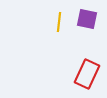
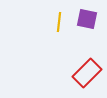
red rectangle: moved 1 px up; rotated 20 degrees clockwise
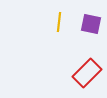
purple square: moved 4 px right, 5 px down
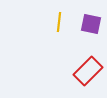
red rectangle: moved 1 px right, 2 px up
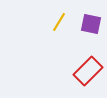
yellow line: rotated 24 degrees clockwise
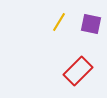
red rectangle: moved 10 px left
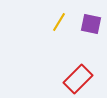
red rectangle: moved 8 px down
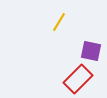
purple square: moved 27 px down
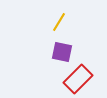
purple square: moved 29 px left, 1 px down
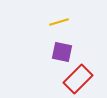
yellow line: rotated 42 degrees clockwise
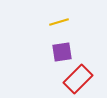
purple square: rotated 20 degrees counterclockwise
